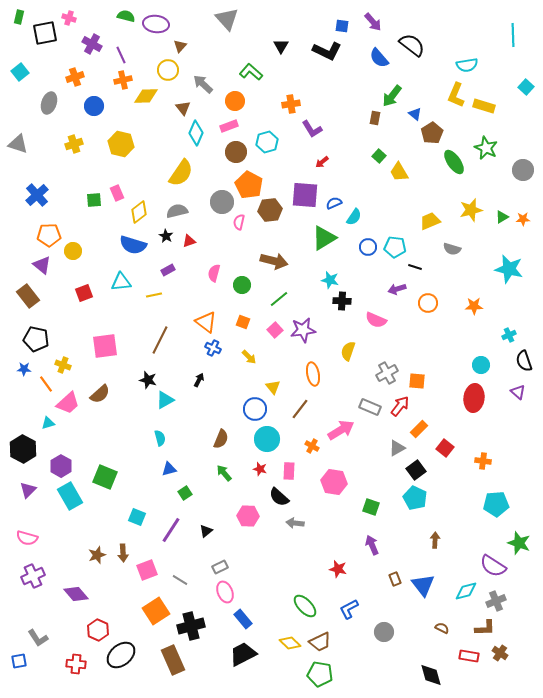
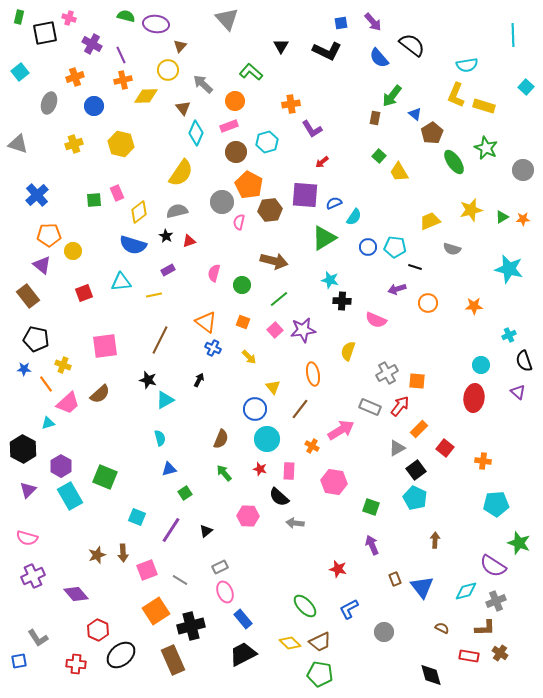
blue square at (342, 26): moved 1 px left, 3 px up; rotated 16 degrees counterclockwise
blue triangle at (423, 585): moved 1 px left, 2 px down
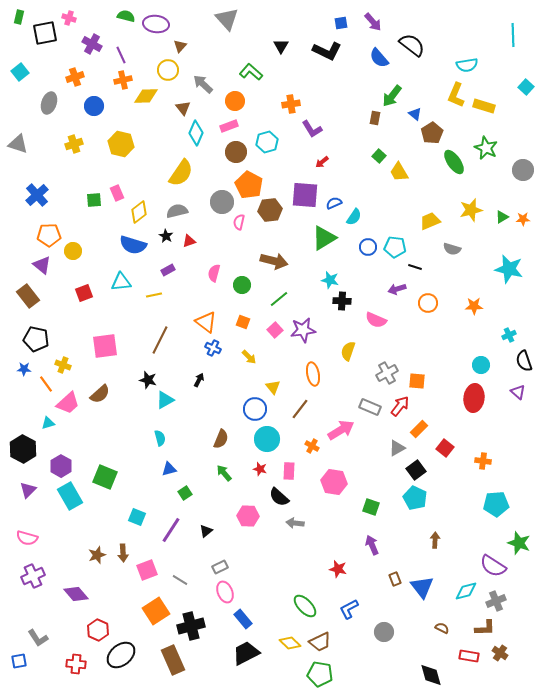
black trapezoid at (243, 654): moved 3 px right, 1 px up
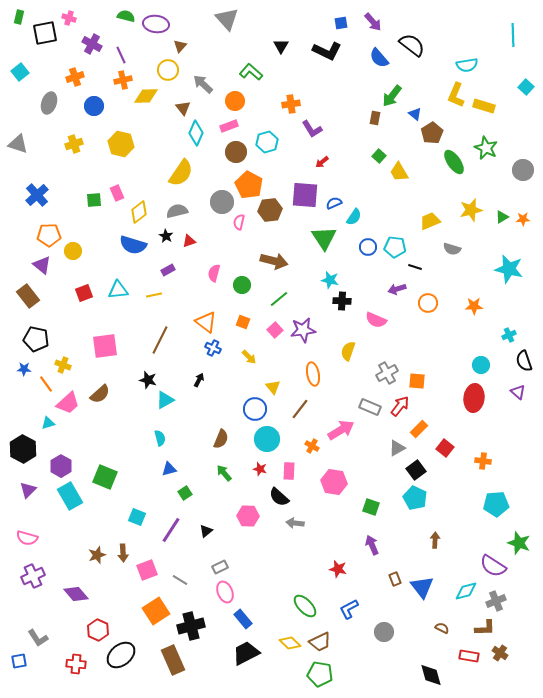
green triangle at (324, 238): rotated 32 degrees counterclockwise
cyan triangle at (121, 282): moved 3 px left, 8 px down
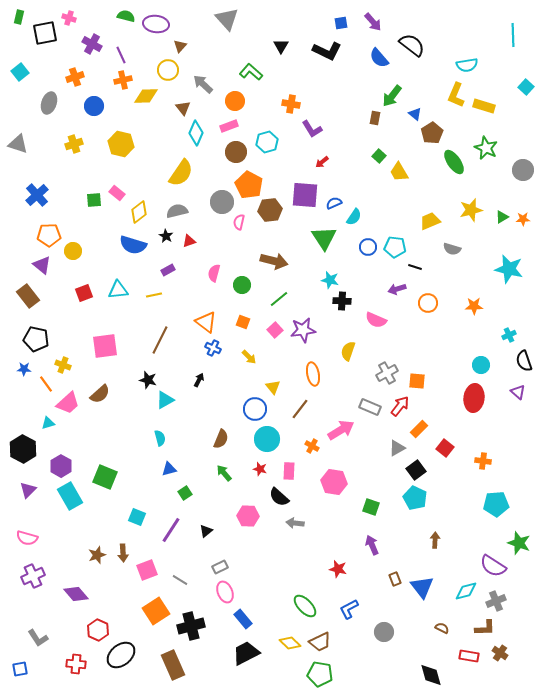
orange cross at (291, 104): rotated 18 degrees clockwise
pink rectangle at (117, 193): rotated 28 degrees counterclockwise
brown rectangle at (173, 660): moved 5 px down
blue square at (19, 661): moved 1 px right, 8 px down
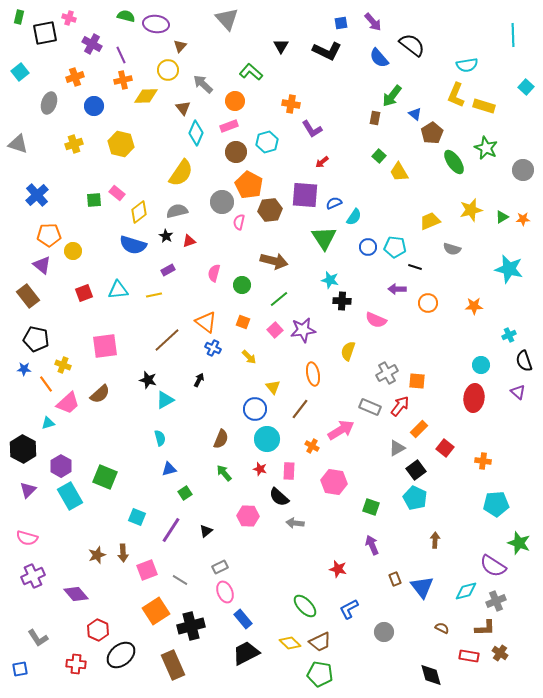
purple arrow at (397, 289): rotated 18 degrees clockwise
brown line at (160, 340): moved 7 px right; rotated 20 degrees clockwise
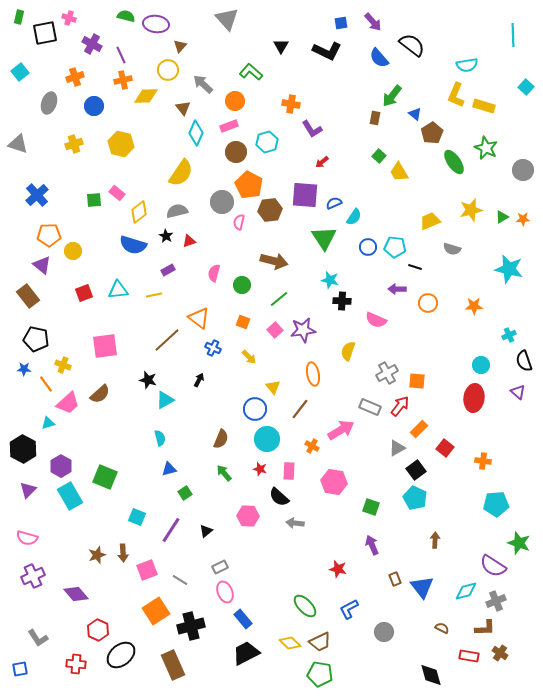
orange triangle at (206, 322): moved 7 px left, 4 px up
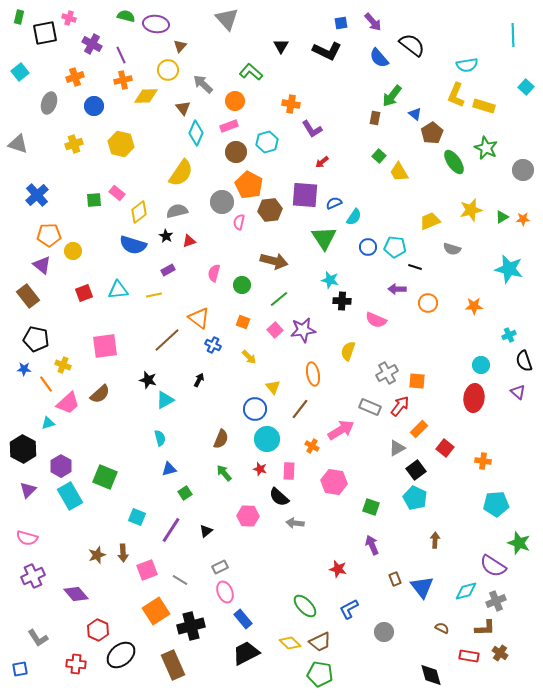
blue cross at (213, 348): moved 3 px up
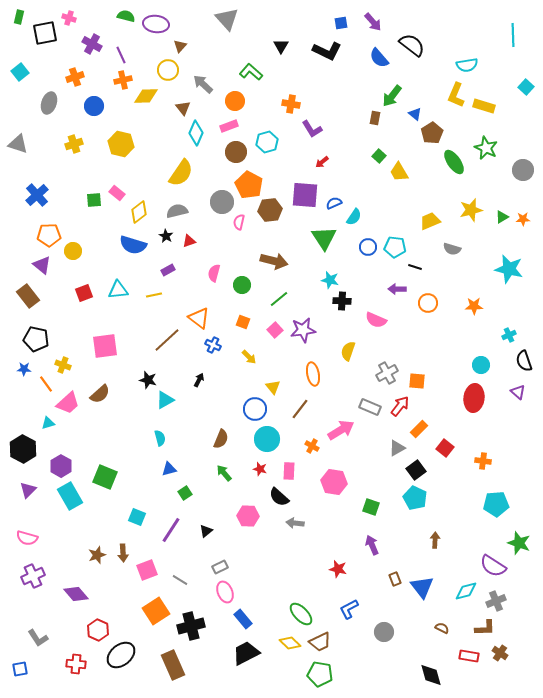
green ellipse at (305, 606): moved 4 px left, 8 px down
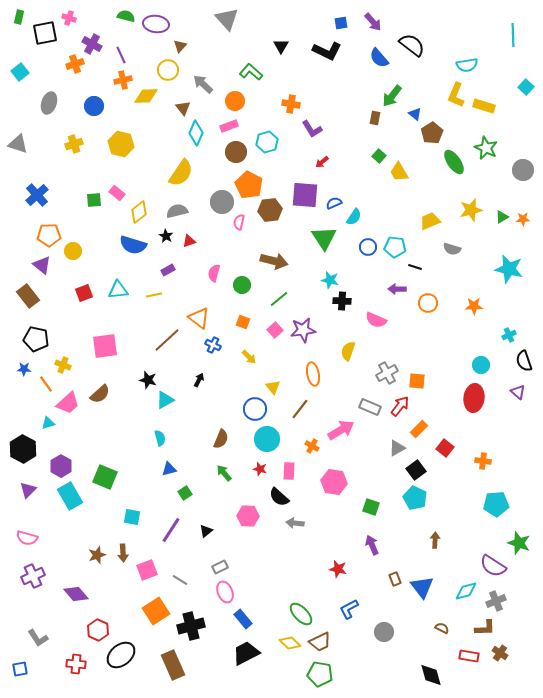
orange cross at (75, 77): moved 13 px up
cyan square at (137, 517): moved 5 px left; rotated 12 degrees counterclockwise
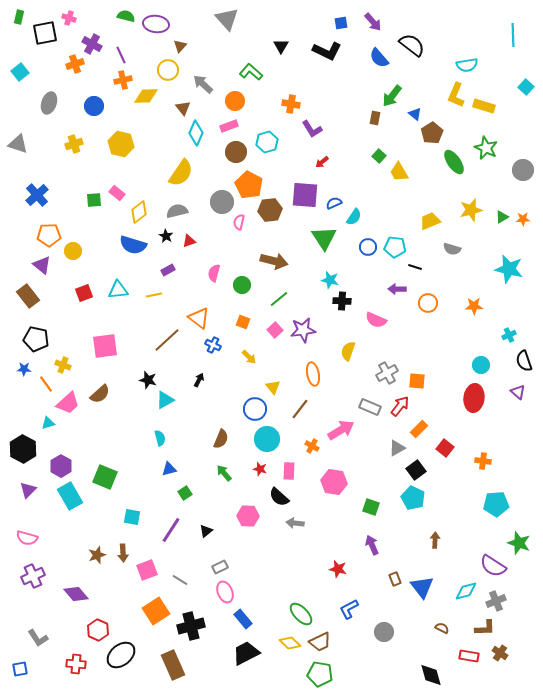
cyan pentagon at (415, 498): moved 2 px left
